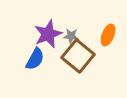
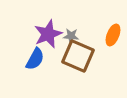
orange ellipse: moved 5 px right
brown square: rotated 16 degrees counterclockwise
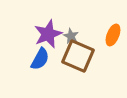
gray star: rotated 21 degrees clockwise
blue semicircle: moved 5 px right
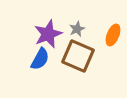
gray star: moved 6 px right, 7 px up; rotated 21 degrees clockwise
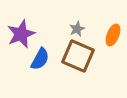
purple star: moved 27 px left
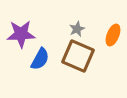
purple star: rotated 20 degrees clockwise
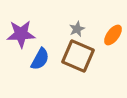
orange ellipse: rotated 15 degrees clockwise
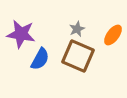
purple star: rotated 12 degrees clockwise
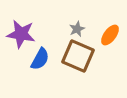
orange ellipse: moved 3 px left
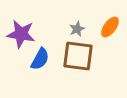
orange ellipse: moved 8 px up
brown square: rotated 16 degrees counterclockwise
